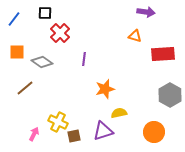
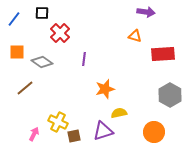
black square: moved 3 px left
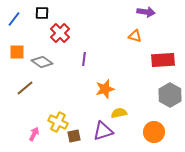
red rectangle: moved 6 px down
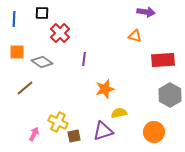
blue line: rotated 35 degrees counterclockwise
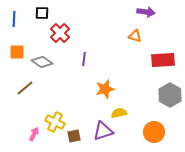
yellow cross: moved 3 px left
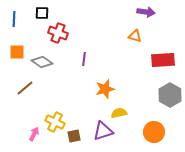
red cross: moved 2 px left; rotated 24 degrees counterclockwise
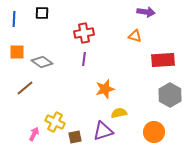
red cross: moved 26 px right; rotated 30 degrees counterclockwise
brown square: moved 1 px right, 1 px down
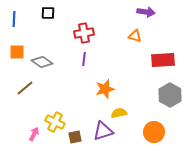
black square: moved 6 px right
